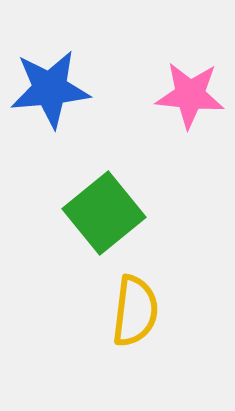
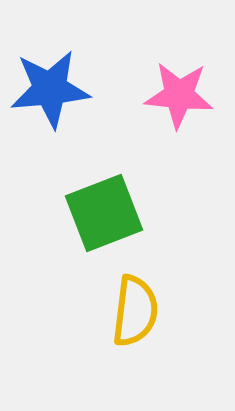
pink star: moved 11 px left
green square: rotated 18 degrees clockwise
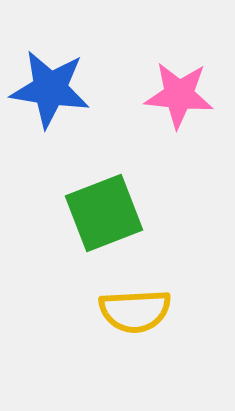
blue star: rotated 14 degrees clockwise
yellow semicircle: rotated 80 degrees clockwise
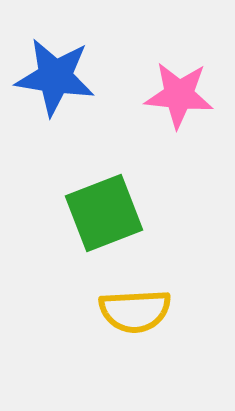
blue star: moved 5 px right, 12 px up
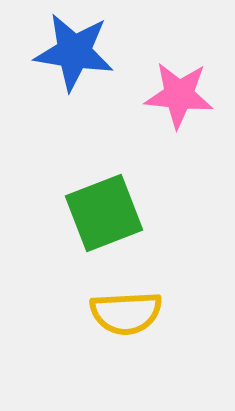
blue star: moved 19 px right, 25 px up
yellow semicircle: moved 9 px left, 2 px down
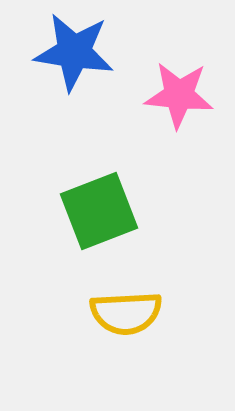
green square: moved 5 px left, 2 px up
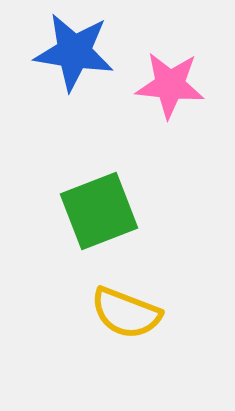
pink star: moved 9 px left, 10 px up
yellow semicircle: rotated 24 degrees clockwise
